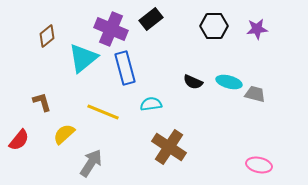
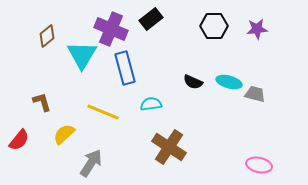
cyan triangle: moved 1 px left, 3 px up; rotated 20 degrees counterclockwise
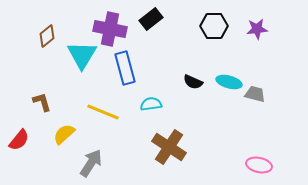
purple cross: moved 1 px left; rotated 12 degrees counterclockwise
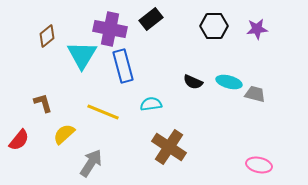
blue rectangle: moved 2 px left, 2 px up
brown L-shape: moved 1 px right, 1 px down
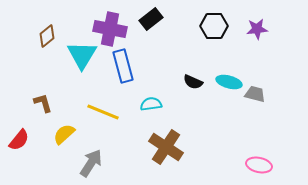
brown cross: moved 3 px left
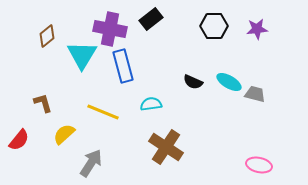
cyan ellipse: rotated 15 degrees clockwise
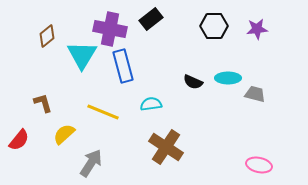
cyan ellipse: moved 1 px left, 4 px up; rotated 30 degrees counterclockwise
